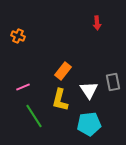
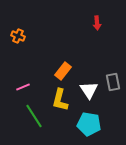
cyan pentagon: rotated 15 degrees clockwise
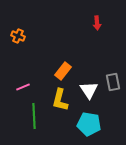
green line: rotated 30 degrees clockwise
